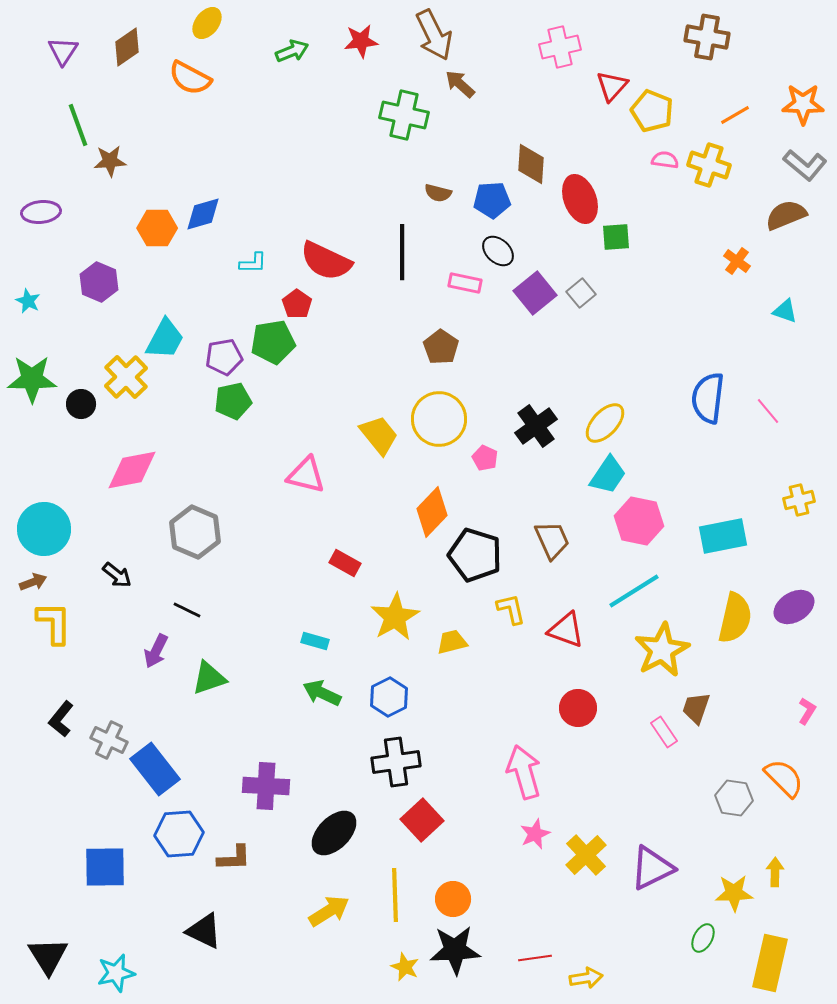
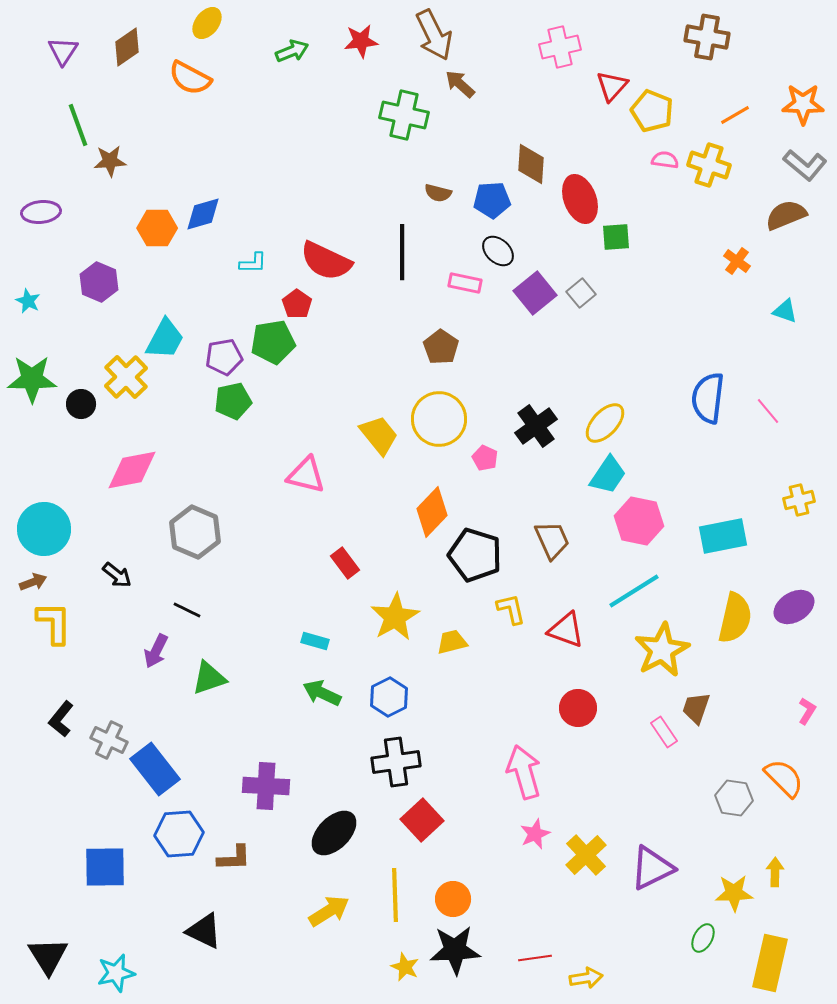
red rectangle at (345, 563): rotated 24 degrees clockwise
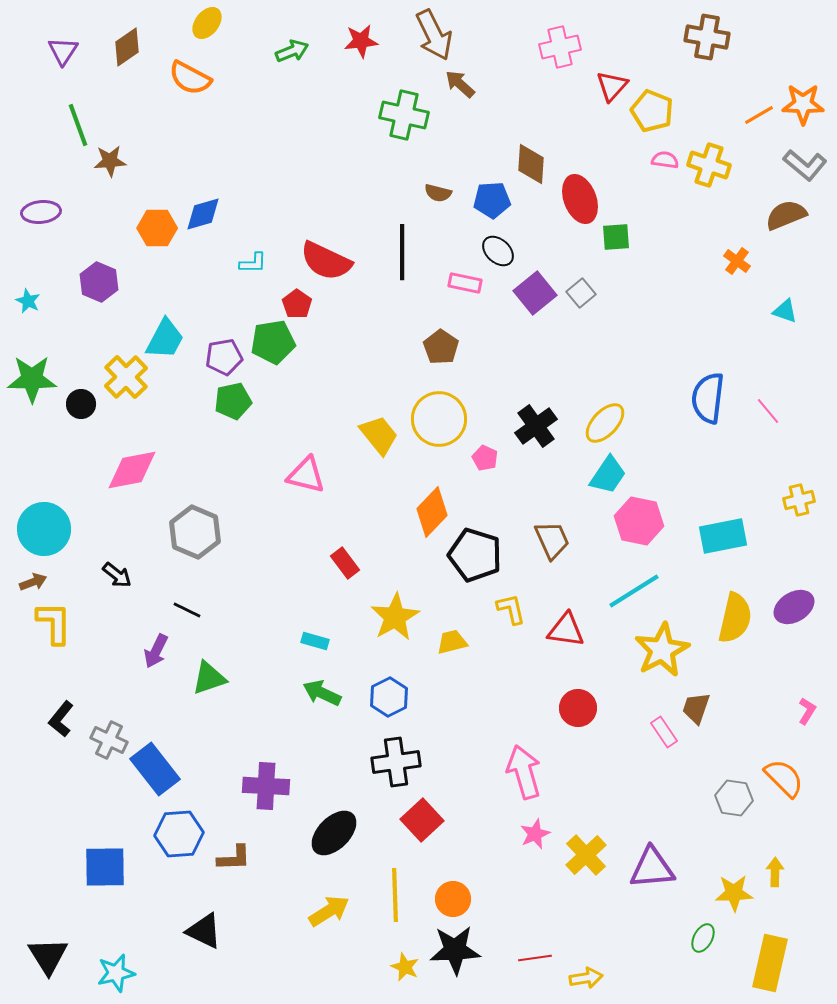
orange line at (735, 115): moved 24 px right
red triangle at (566, 630): rotated 12 degrees counterclockwise
purple triangle at (652, 868): rotated 21 degrees clockwise
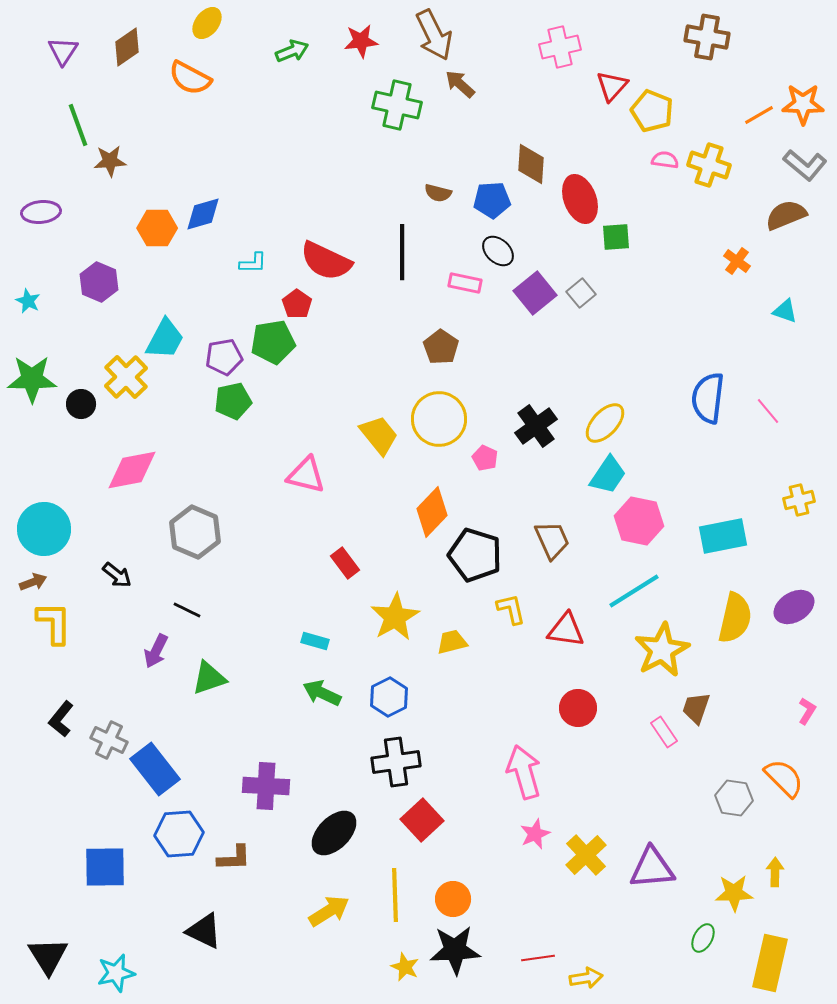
green cross at (404, 115): moved 7 px left, 10 px up
red line at (535, 958): moved 3 px right
